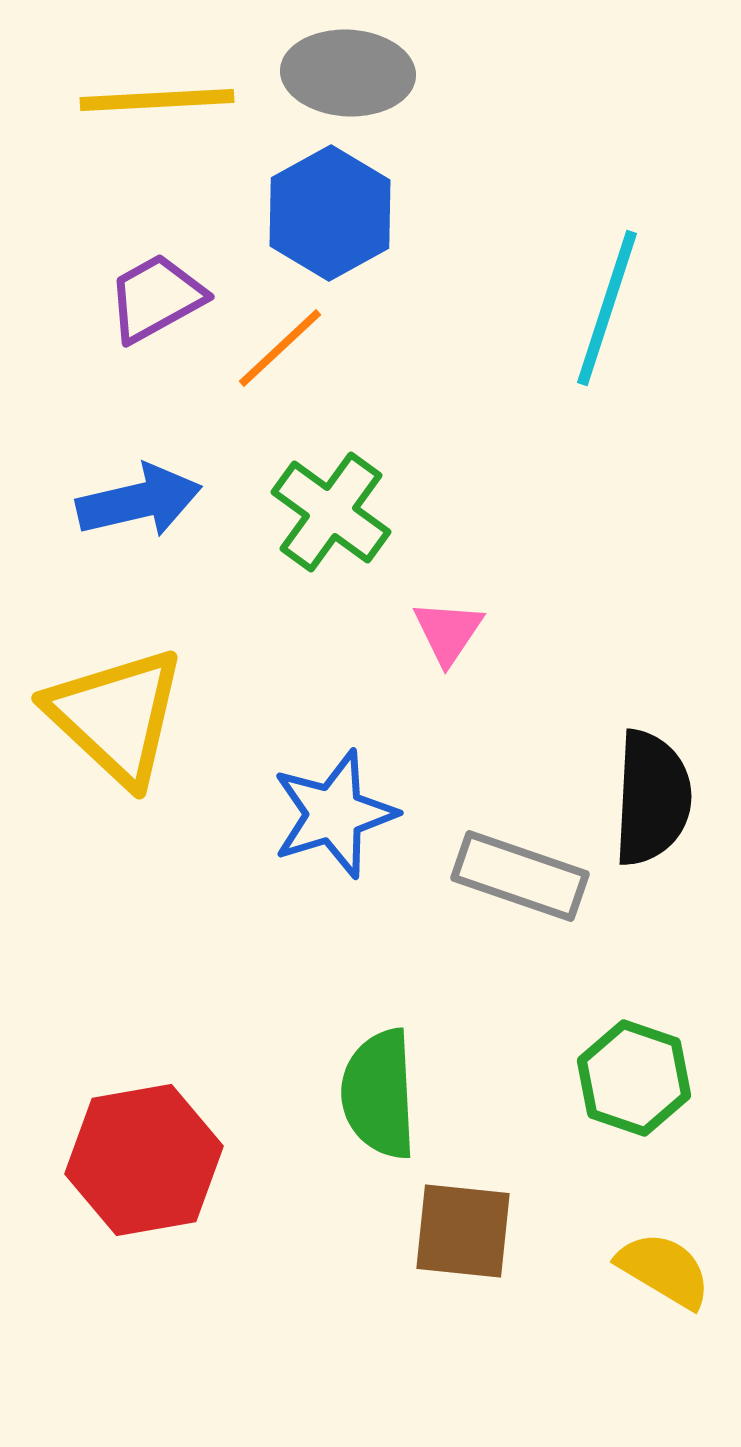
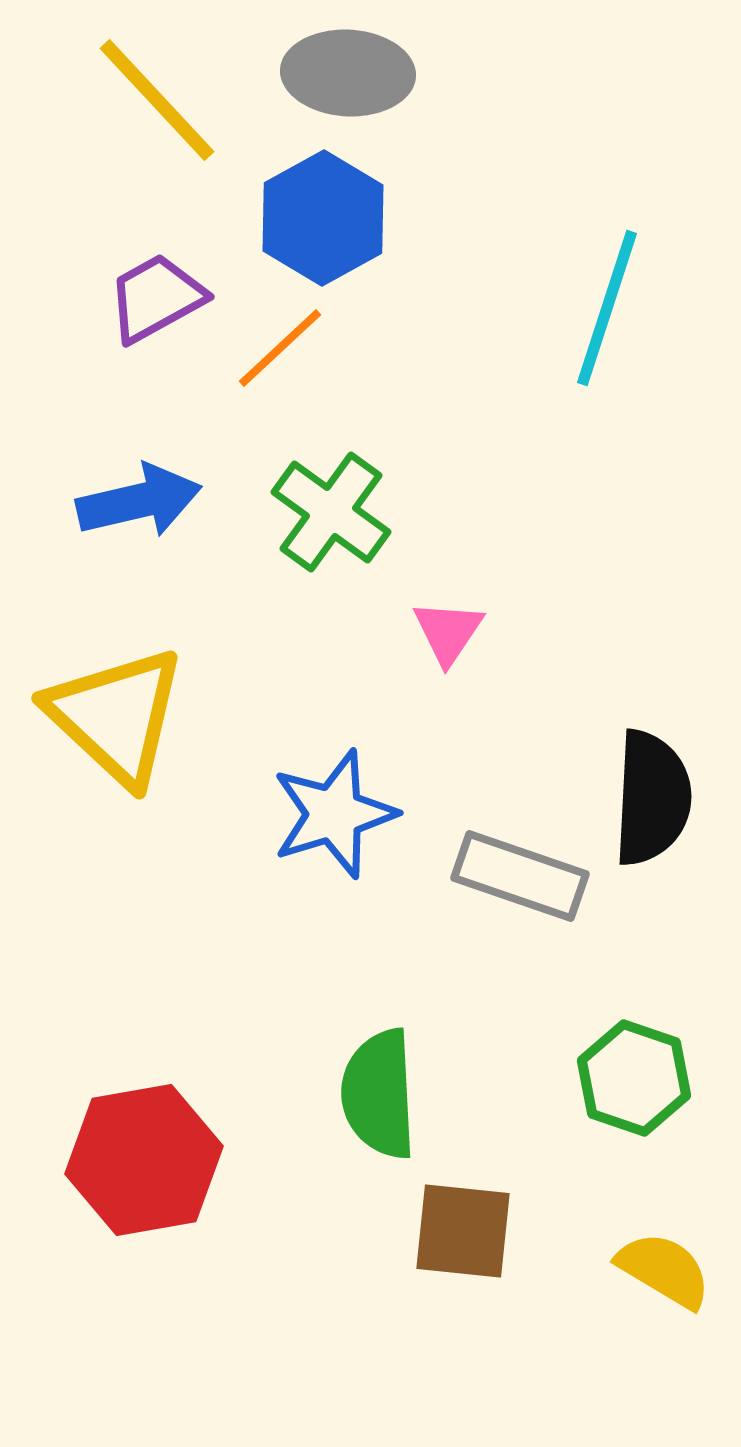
yellow line: rotated 50 degrees clockwise
blue hexagon: moved 7 px left, 5 px down
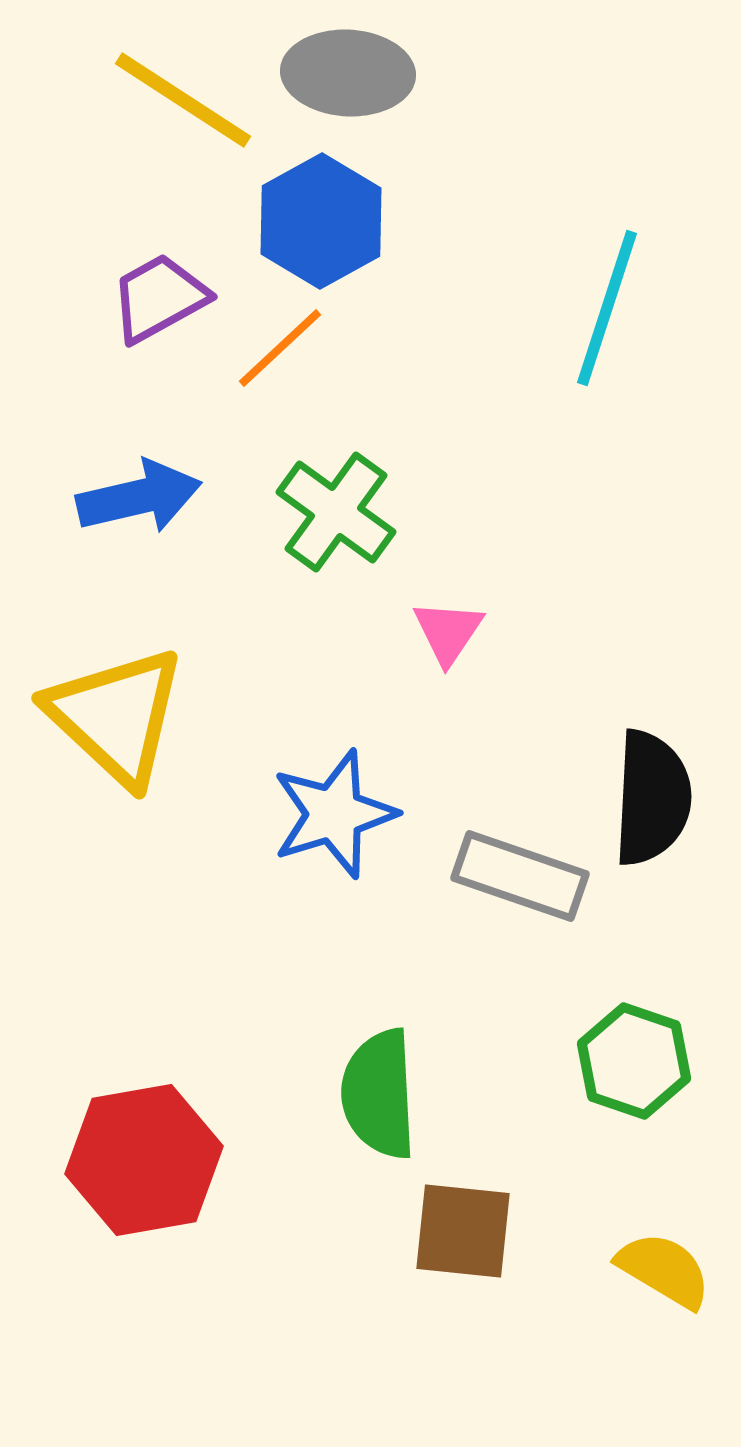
yellow line: moved 26 px right; rotated 14 degrees counterclockwise
blue hexagon: moved 2 px left, 3 px down
purple trapezoid: moved 3 px right
blue arrow: moved 4 px up
green cross: moved 5 px right
green hexagon: moved 17 px up
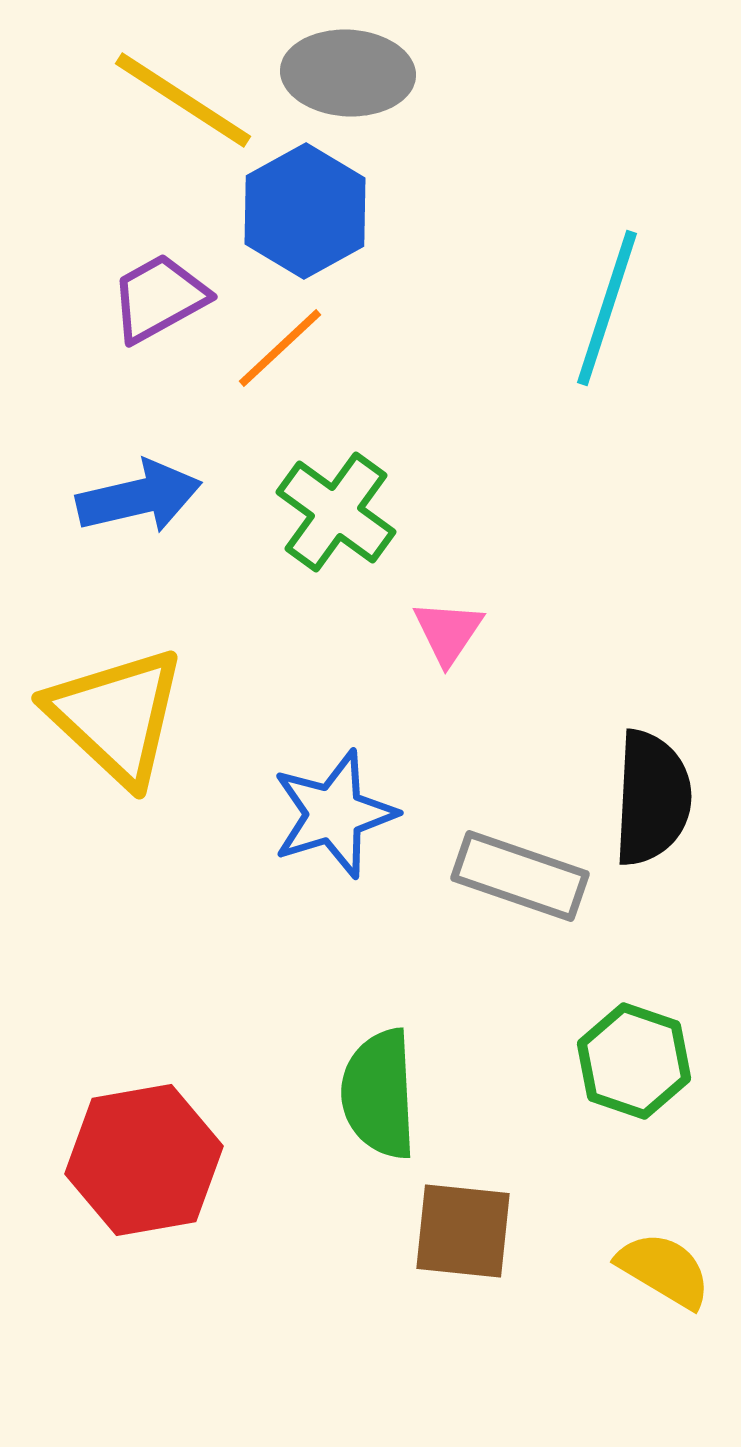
blue hexagon: moved 16 px left, 10 px up
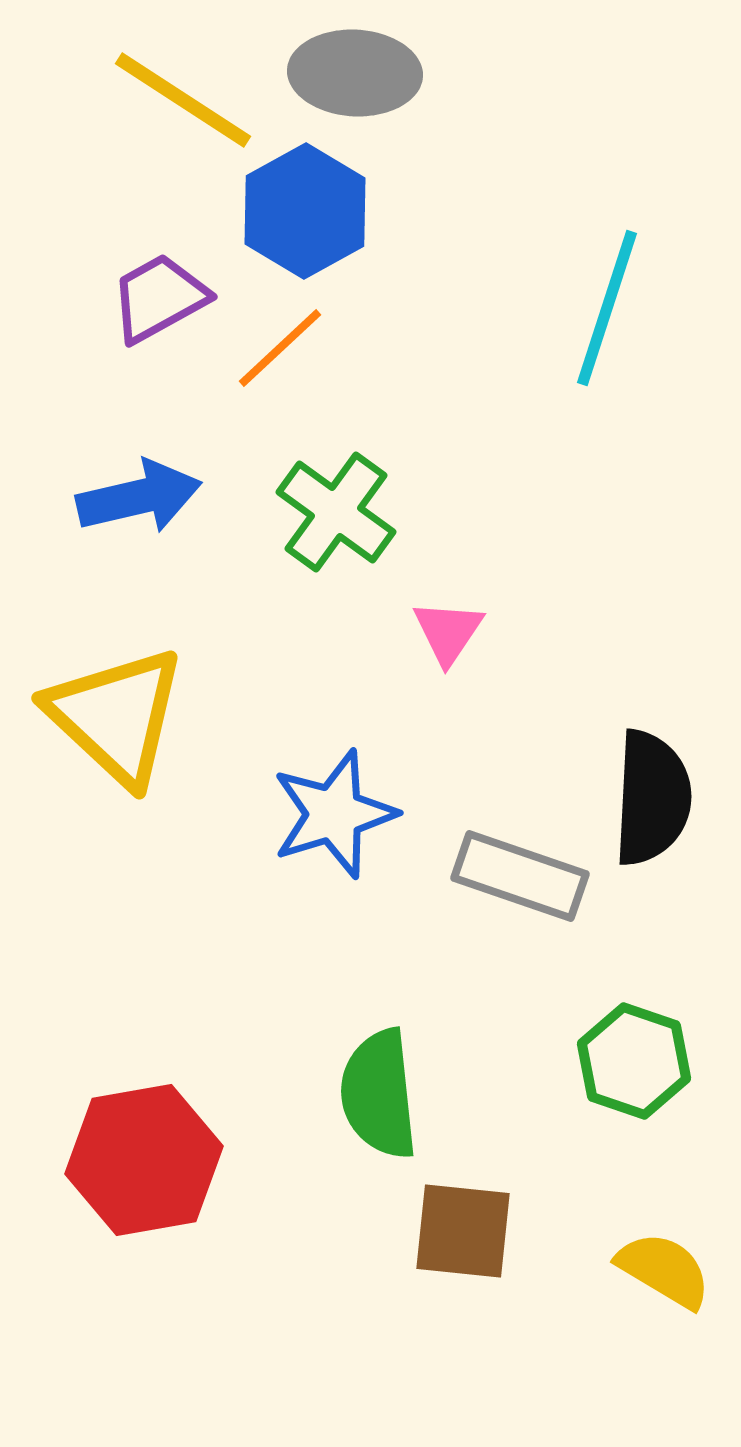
gray ellipse: moved 7 px right
green semicircle: rotated 3 degrees counterclockwise
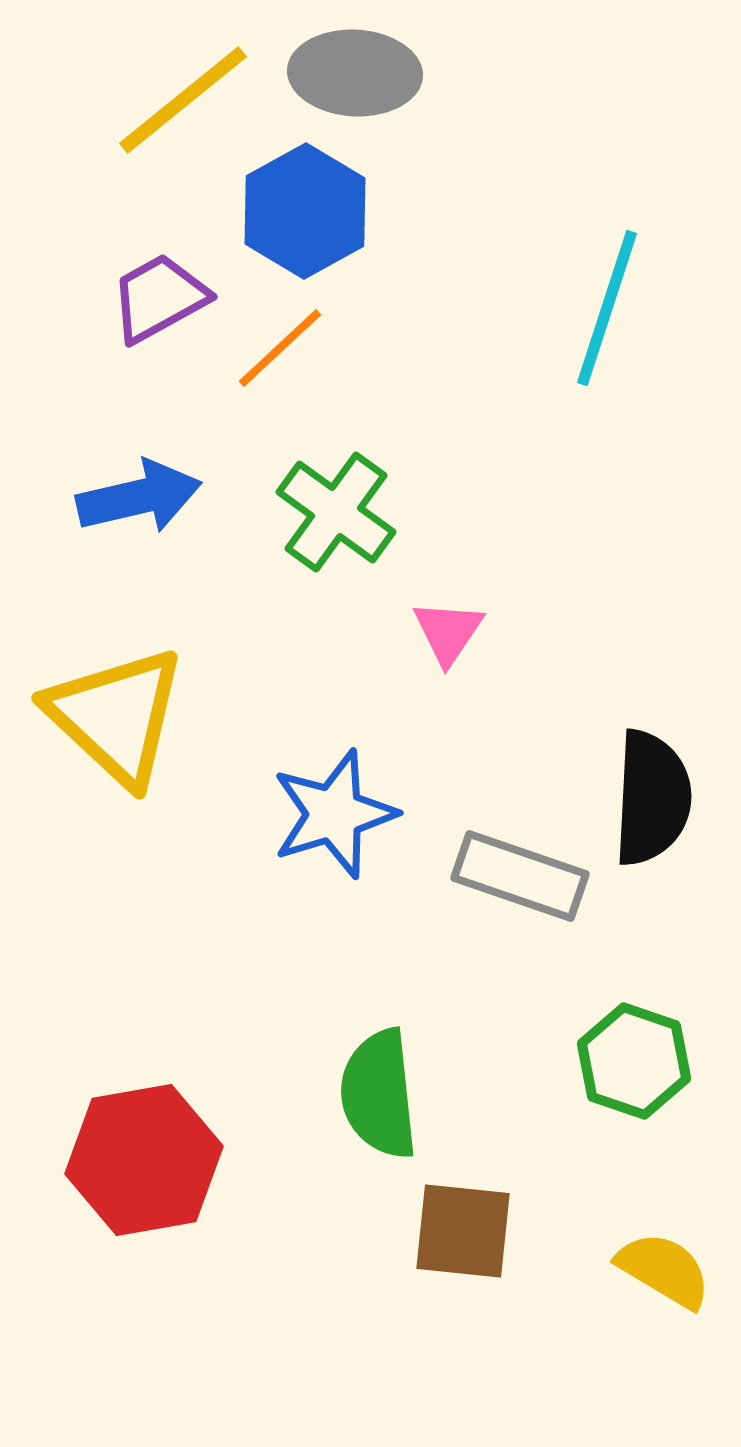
yellow line: rotated 72 degrees counterclockwise
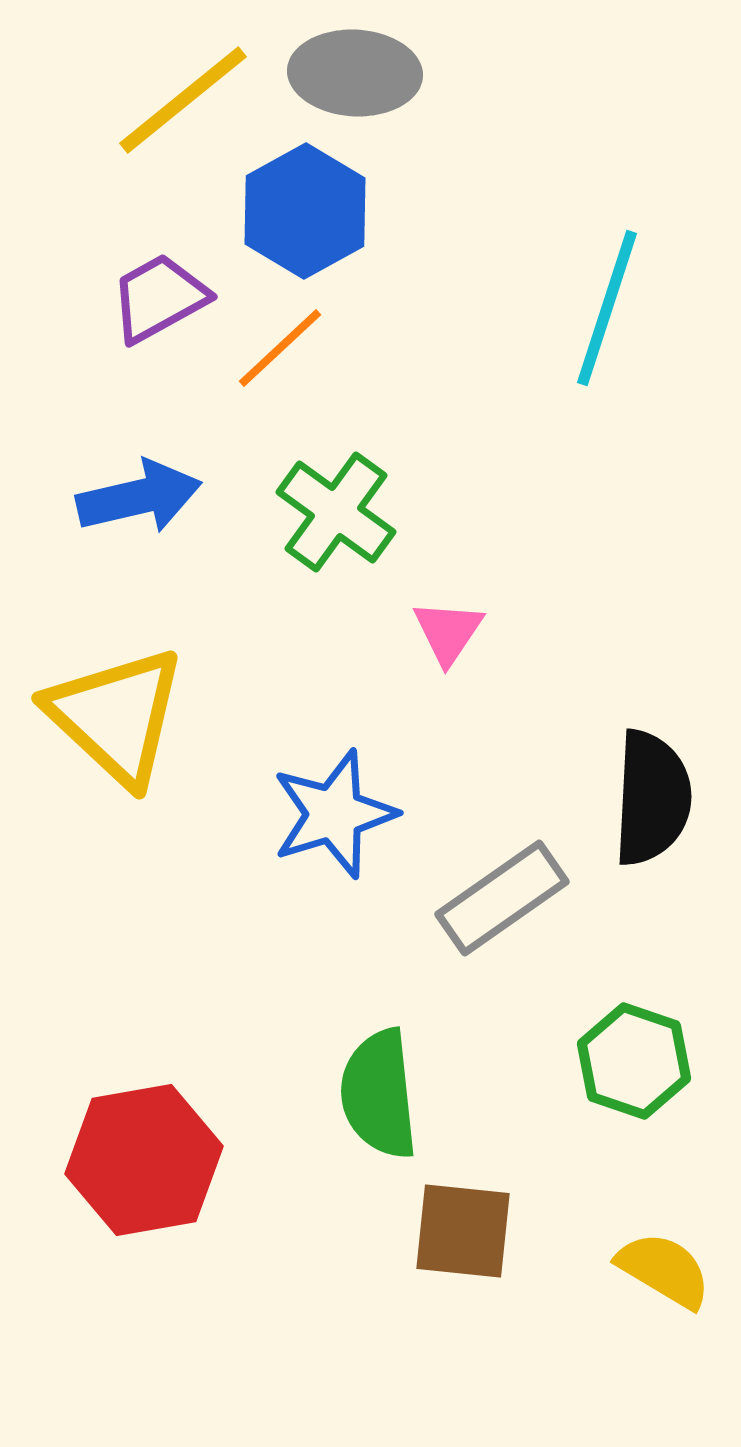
gray rectangle: moved 18 px left, 22 px down; rotated 54 degrees counterclockwise
